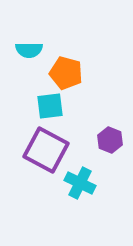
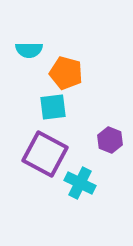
cyan square: moved 3 px right, 1 px down
purple square: moved 1 px left, 4 px down
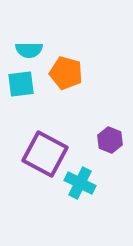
cyan square: moved 32 px left, 23 px up
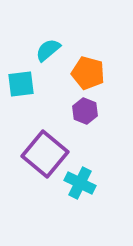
cyan semicircle: moved 19 px right; rotated 140 degrees clockwise
orange pentagon: moved 22 px right
purple hexagon: moved 25 px left, 29 px up
purple square: rotated 12 degrees clockwise
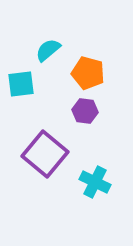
purple hexagon: rotated 15 degrees counterclockwise
cyan cross: moved 15 px right, 1 px up
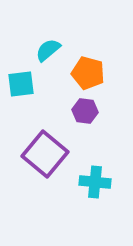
cyan cross: rotated 20 degrees counterclockwise
